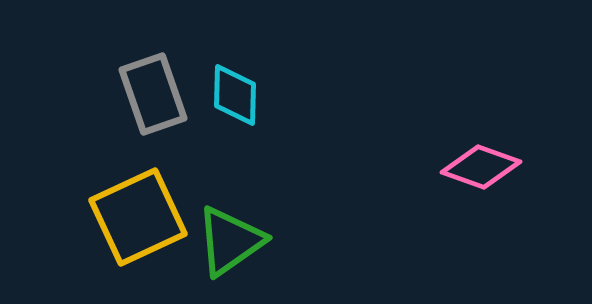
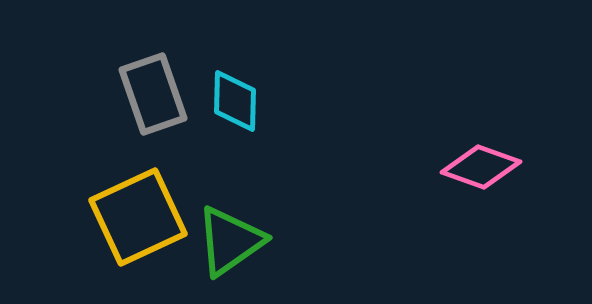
cyan diamond: moved 6 px down
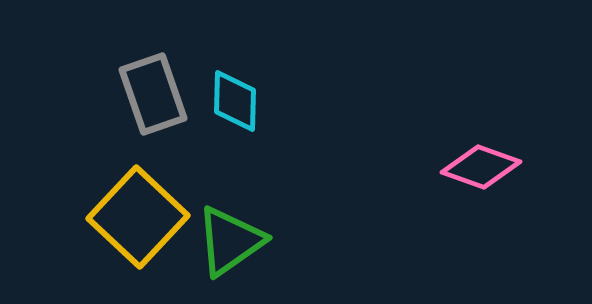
yellow square: rotated 22 degrees counterclockwise
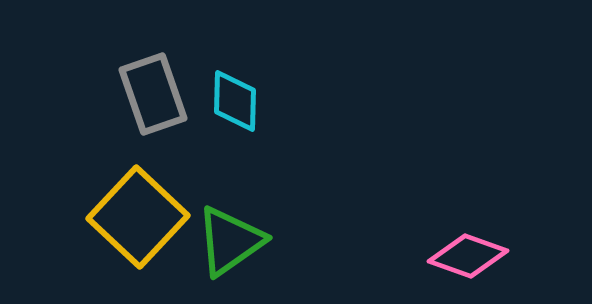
pink diamond: moved 13 px left, 89 px down
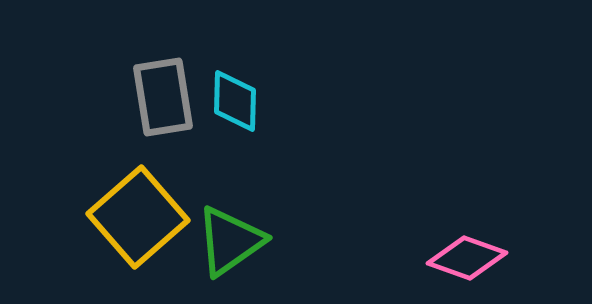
gray rectangle: moved 10 px right, 3 px down; rotated 10 degrees clockwise
yellow square: rotated 6 degrees clockwise
pink diamond: moved 1 px left, 2 px down
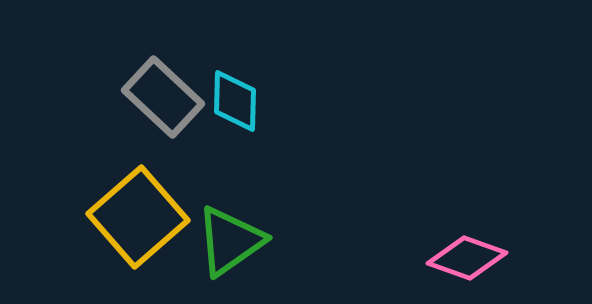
gray rectangle: rotated 38 degrees counterclockwise
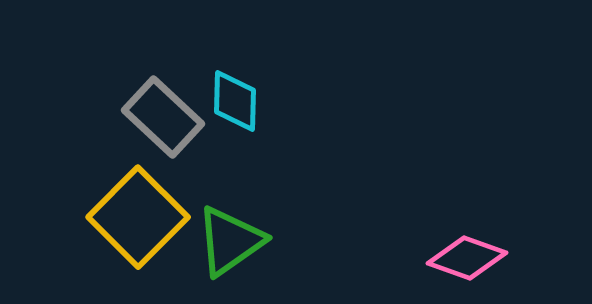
gray rectangle: moved 20 px down
yellow square: rotated 4 degrees counterclockwise
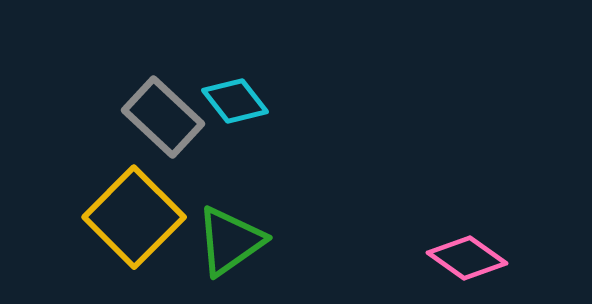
cyan diamond: rotated 40 degrees counterclockwise
yellow square: moved 4 px left
pink diamond: rotated 16 degrees clockwise
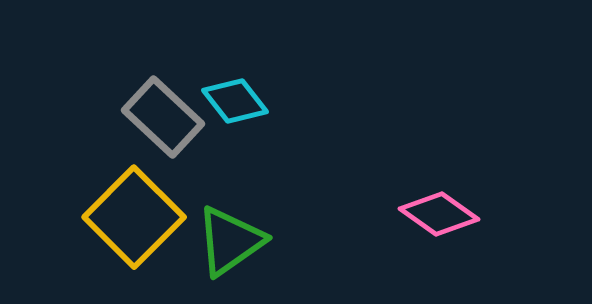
pink diamond: moved 28 px left, 44 px up
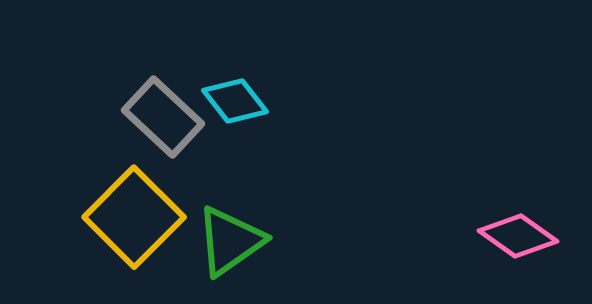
pink diamond: moved 79 px right, 22 px down
